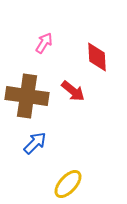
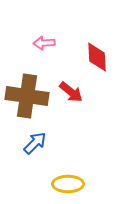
pink arrow: rotated 125 degrees counterclockwise
red arrow: moved 2 px left, 1 px down
yellow ellipse: rotated 48 degrees clockwise
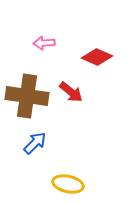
red diamond: rotated 64 degrees counterclockwise
yellow ellipse: rotated 12 degrees clockwise
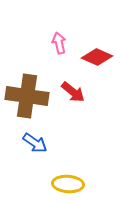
pink arrow: moved 15 px right; rotated 80 degrees clockwise
red arrow: moved 2 px right
blue arrow: rotated 80 degrees clockwise
yellow ellipse: rotated 8 degrees counterclockwise
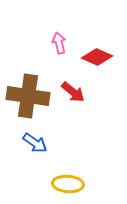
brown cross: moved 1 px right
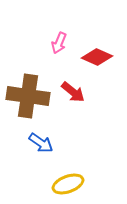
pink arrow: rotated 145 degrees counterclockwise
blue arrow: moved 6 px right
yellow ellipse: rotated 24 degrees counterclockwise
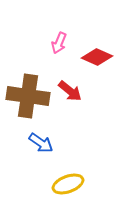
red arrow: moved 3 px left, 1 px up
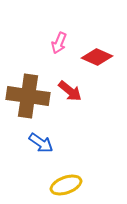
yellow ellipse: moved 2 px left, 1 px down
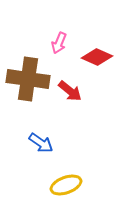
brown cross: moved 17 px up
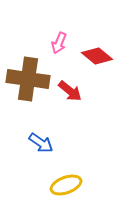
red diamond: moved 1 px up; rotated 16 degrees clockwise
